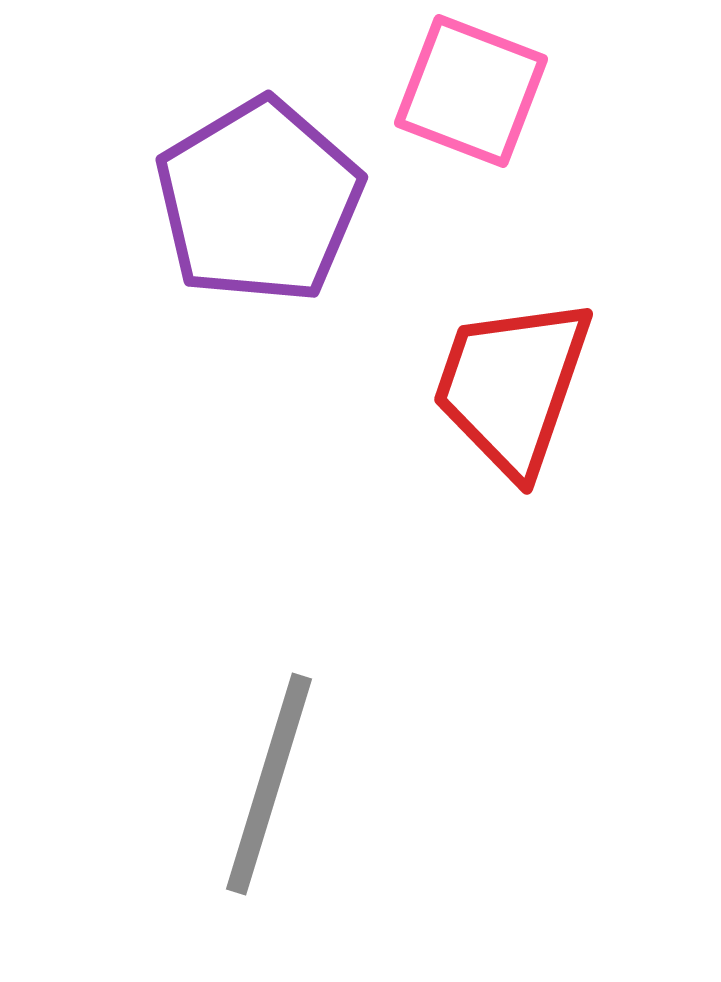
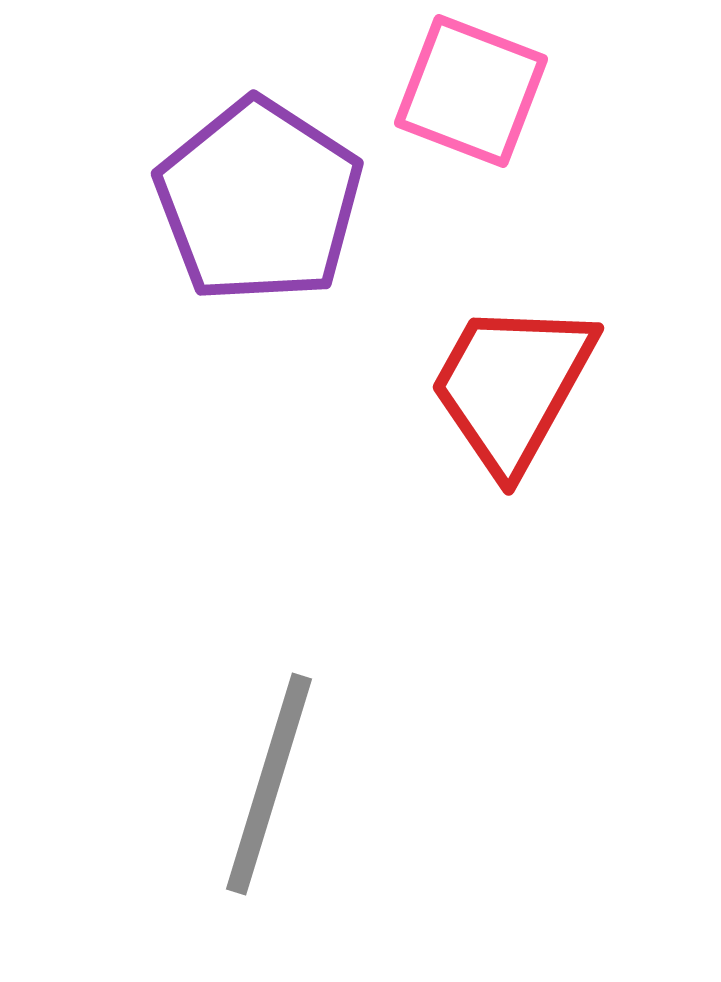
purple pentagon: rotated 8 degrees counterclockwise
red trapezoid: rotated 10 degrees clockwise
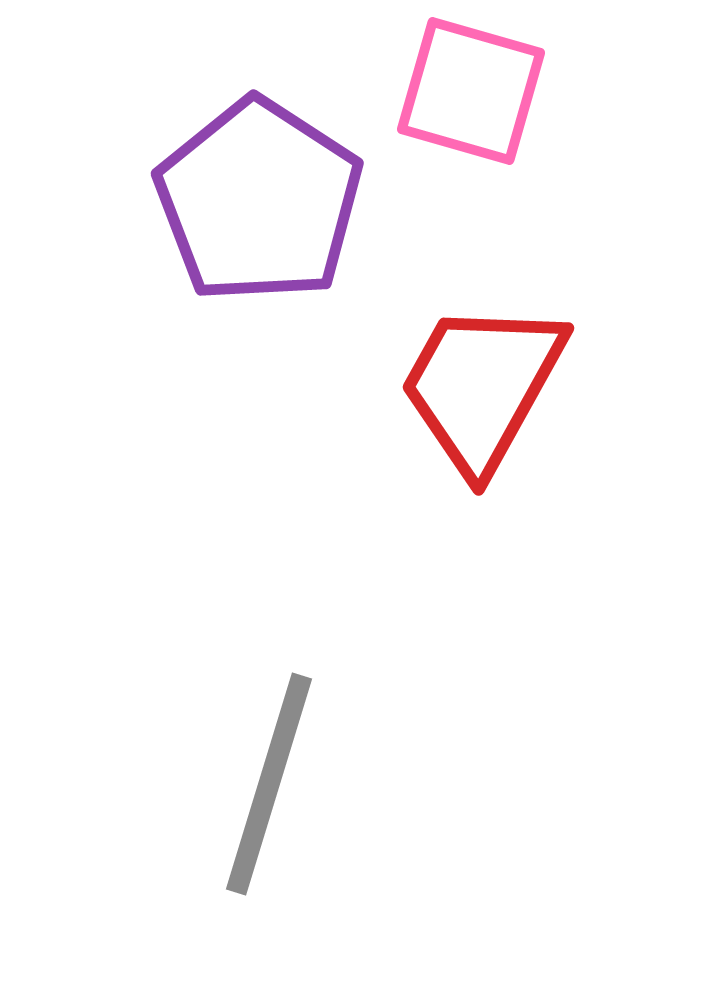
pink square: rotated 5 degrees counterclockwise
red trapezoid: moved 30 px left
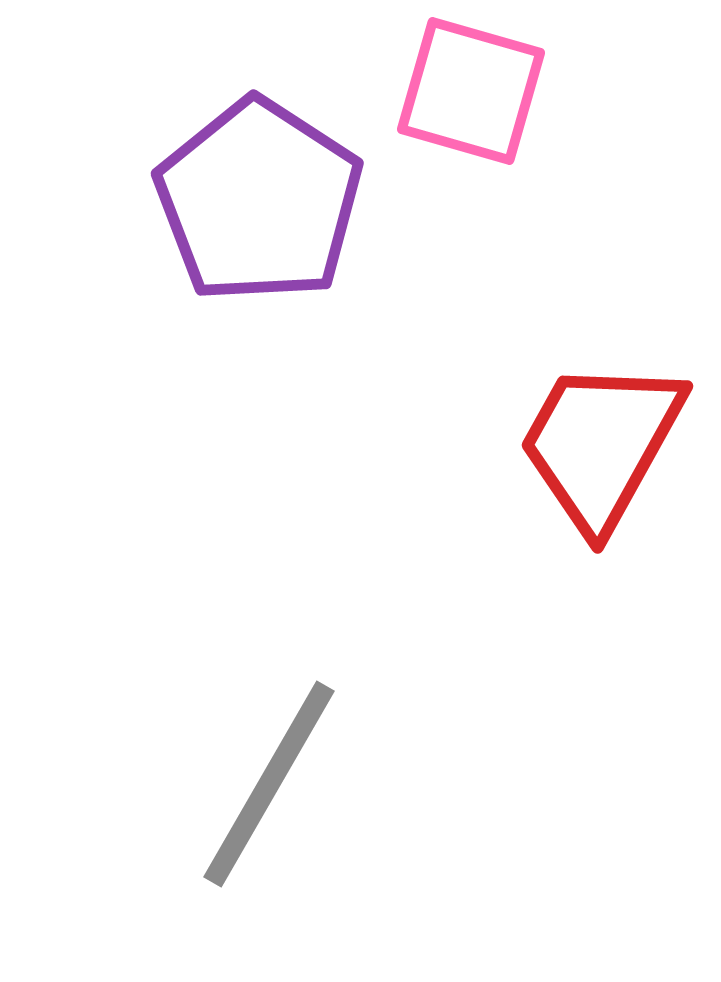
red trapezoid: moved 119 px right, 58 px down
gray line: rotated 13 degrees clockwise
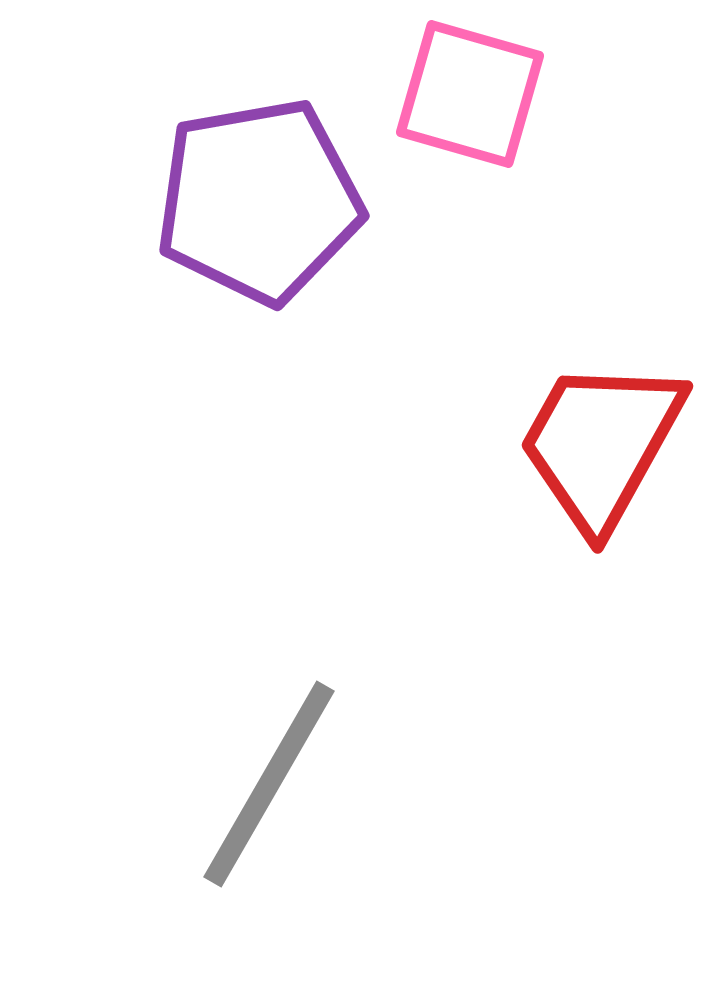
pink square: moved 1 px left, 3 px down
purple pentagon: rotated 29 degrees clockwise
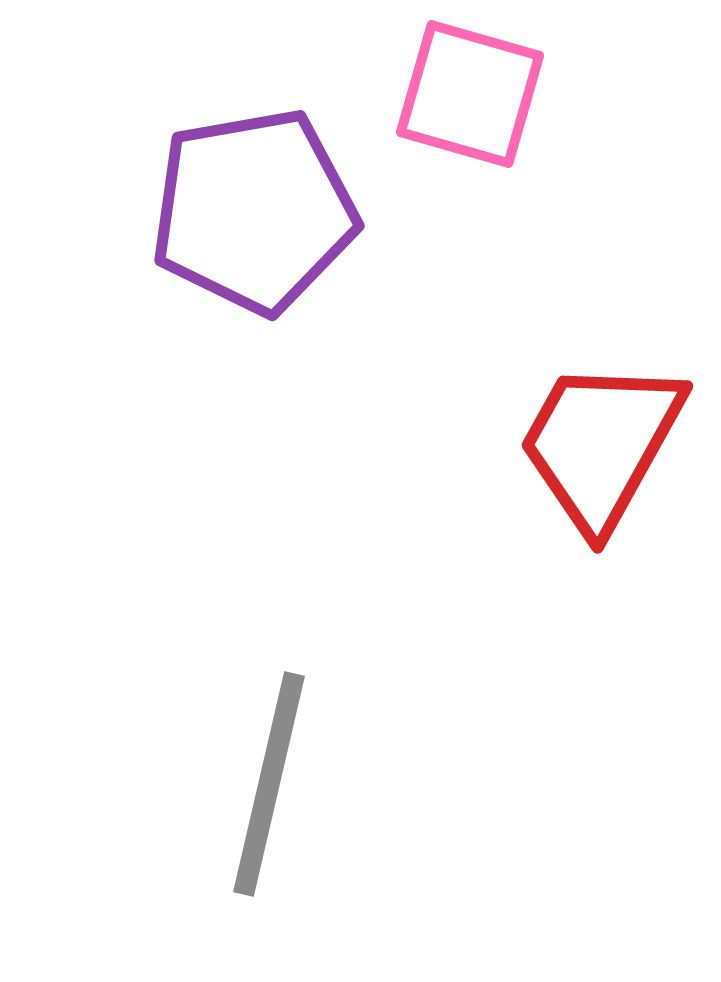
purple pentagon: moved 5 px left, 10 px down
gray line: rotated 17 degrees counterclockwise
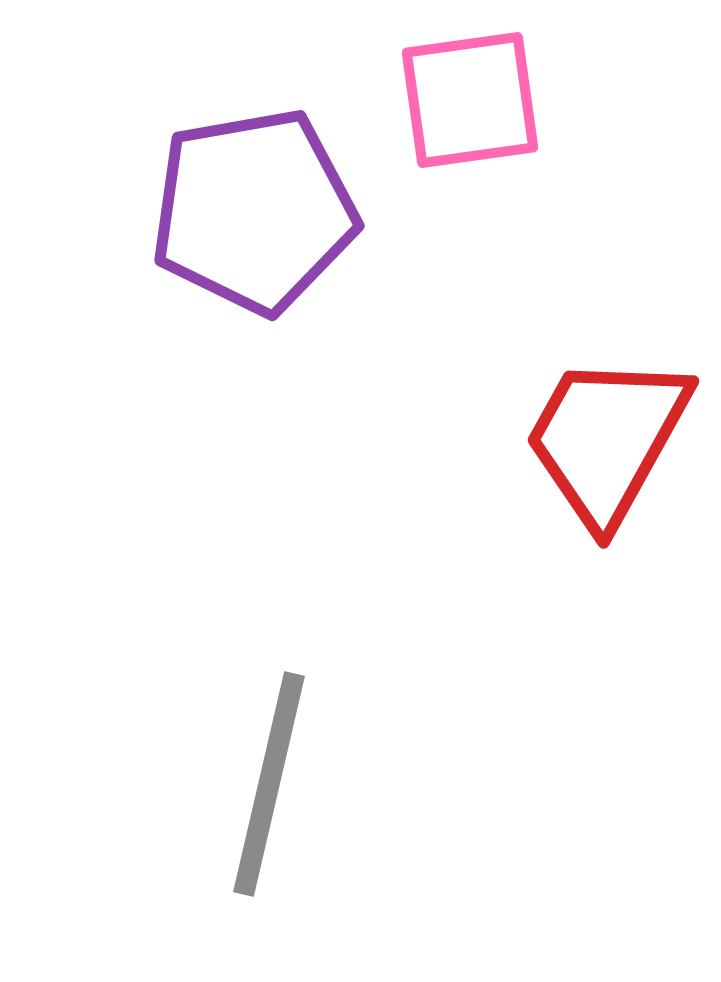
pink square: moved 6 px down; rotated 24 degrees counterclockwise
red trapezoid: moved 6 px right, 5 px up
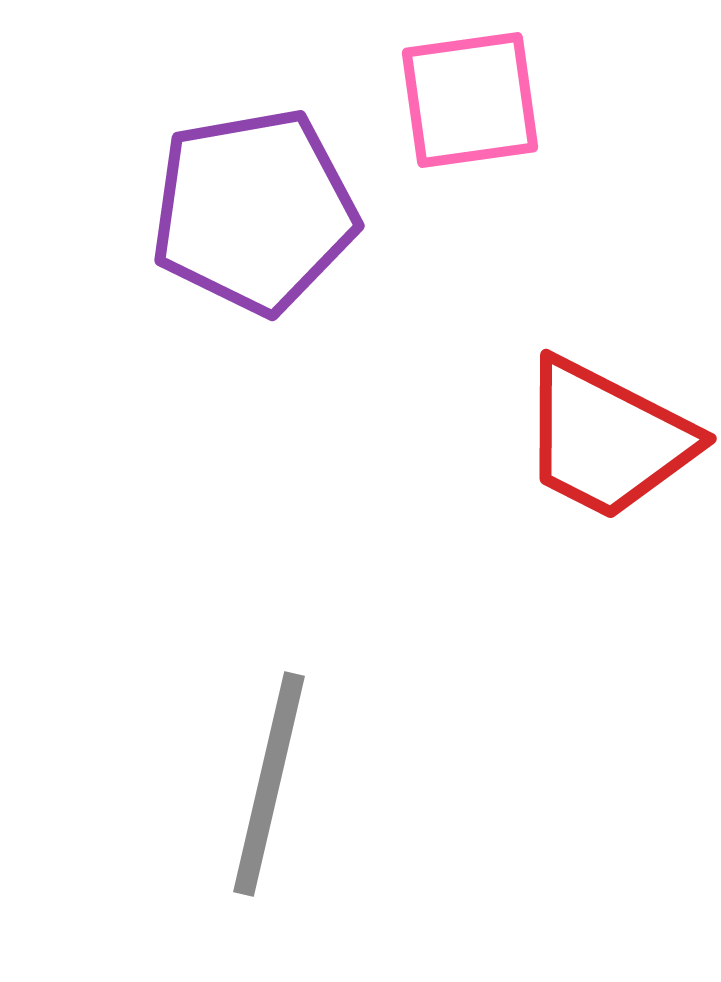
red trapezoid: rotated 92 degrees counterclockwise
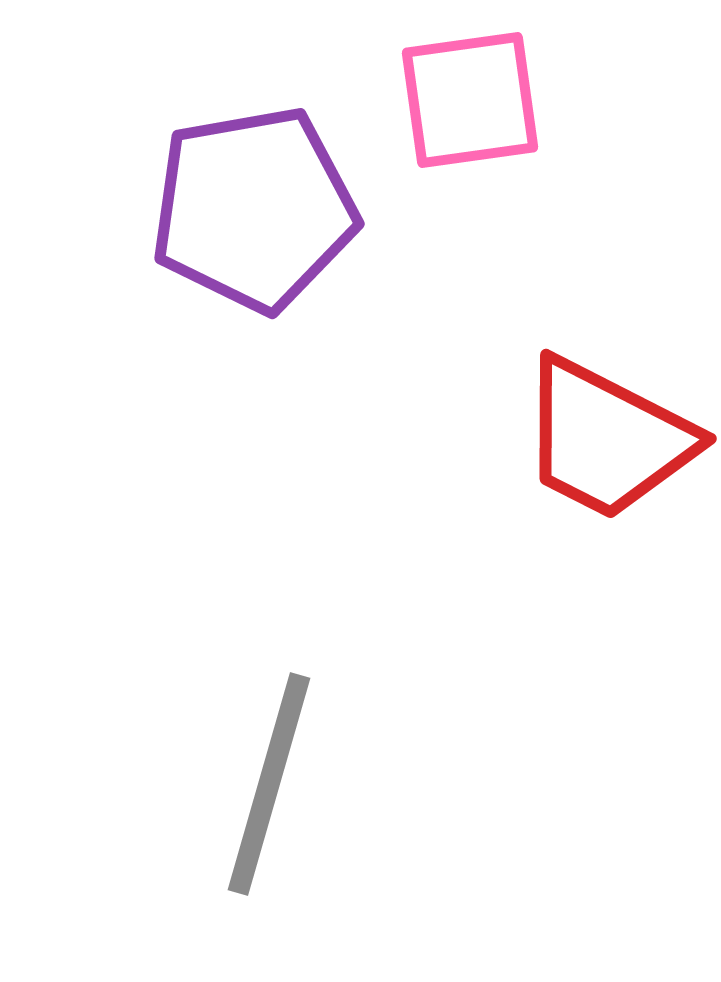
purple pentagon: moved 2 px up
gray line: rotated 3 degrees clockwise
